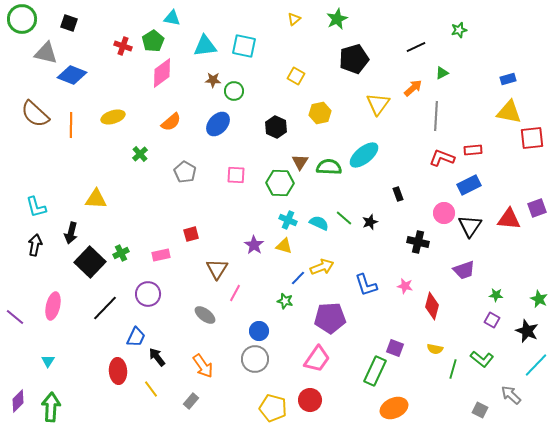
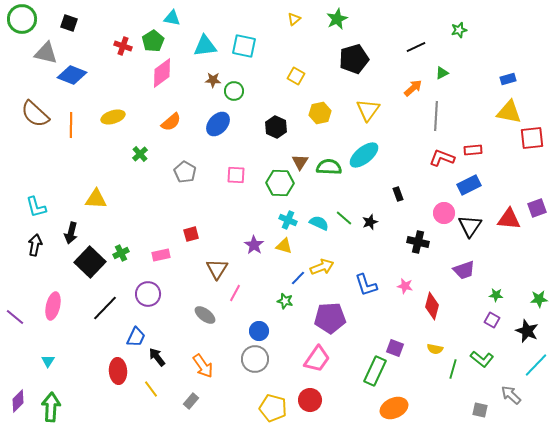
yellow triangle at (378, 104): moved 10 px left, 6 px down
green star at (539, 299): rotated 30 degrees counterclockwise
gray square at (480, 410): rotated 14 degrees counterclockwise
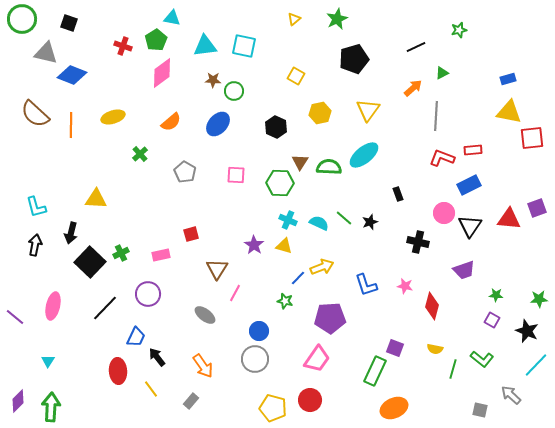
green pentagon at (153, 41): moved 3 px right, 1 px up
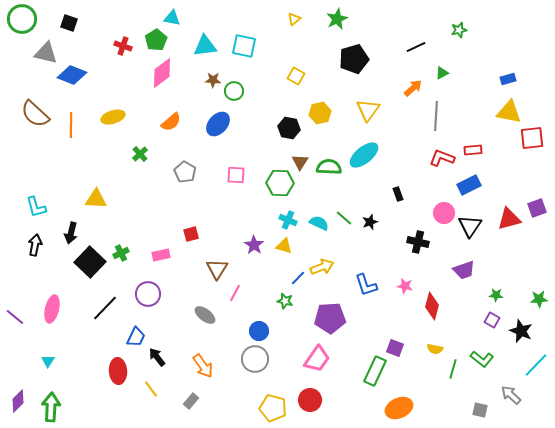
black hexagon at (276, 127): moved 13 px right, 1 px down; rotated 15 degrees counterclockwise
red triangle at (509, 219): rotated 20 degrees counterclockwise
pink ellipse at (53, 306): moved 1 px left, 3 px down
black star at (527, 331): moved 6 px left
orange ellipse at (394, 408): moved 5 px right
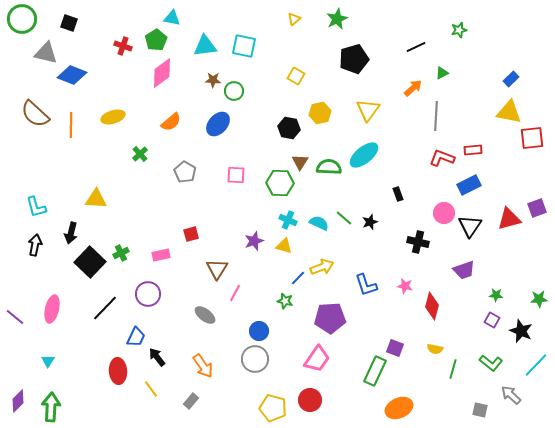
blue rectangle at (508, 79): moved 3 px right; rotated 28 degrees counterclockwise
purple star at (254, 245): moved 4 px up; rotated 18 degrees clockwise
green L-shape at (482, 359): moved 9 px right, 4 px down
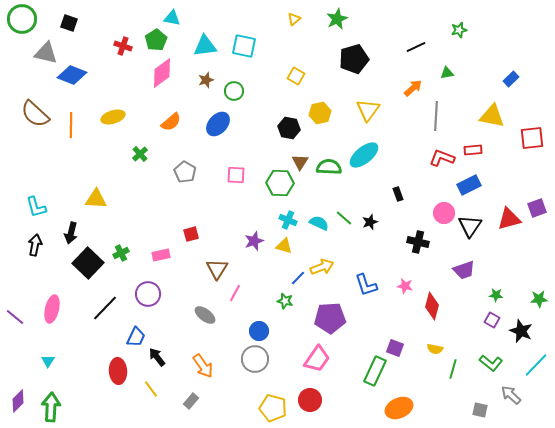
green triangle at (442, 73): moved 5 px right; rotated 16 degrees clockwise
brown star at (213, 80): moved 7 px left; rotated 21 degrees counterclockwise
yellow triangle at (509, 112): moved 17 px left, 4 px down
black square at (90, 262): moved 2 px left, 1 px down
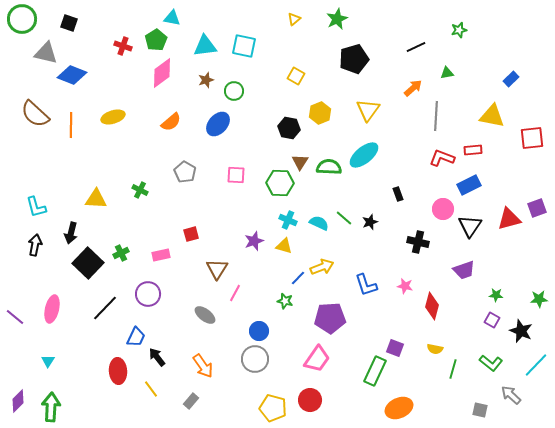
yellow hexagon at (320, 113): rotated 10 degrees counterclockwise
green cross at (140, 154): moved 36 px down; rotated 21 degrees counterclockwise
pink circle at (444, 213): moved 1 px left, 4 px up
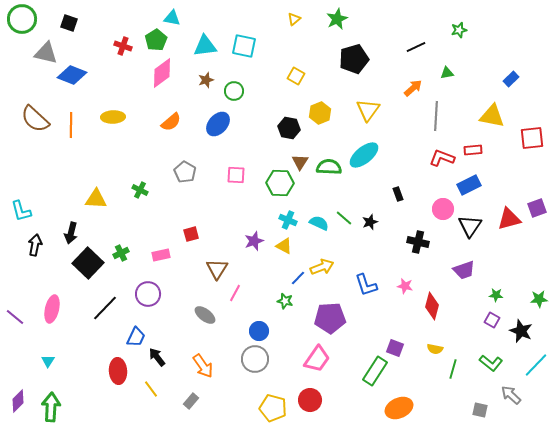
brown semicircle at (35, 114): moved 5 px down
yellow ellipse at (113, 117): rotated 15 degrees clockwise
cyan L-shape at (36, 207): moved 15 px left, 4 px down
yellow triangle at (284, 246): rotated 12 degrees clockwise
green rectangle at (375, 371): rotated 8 degrees clockwise
